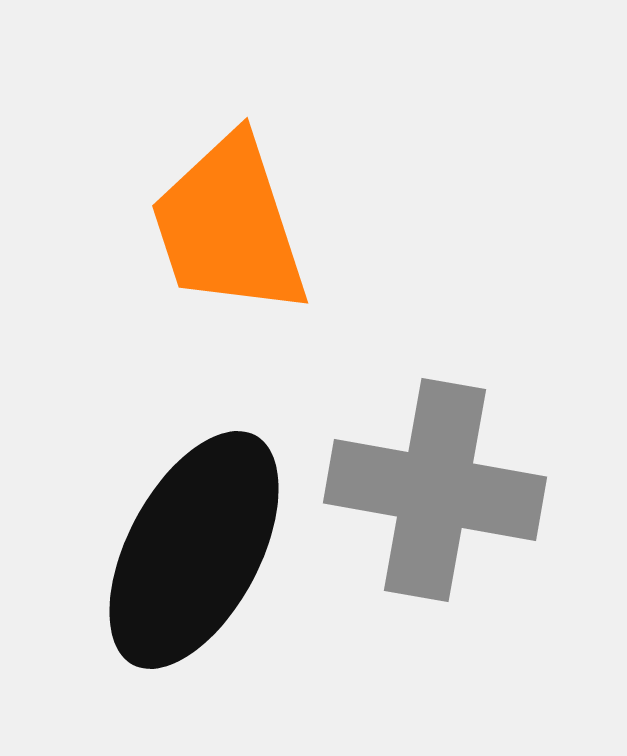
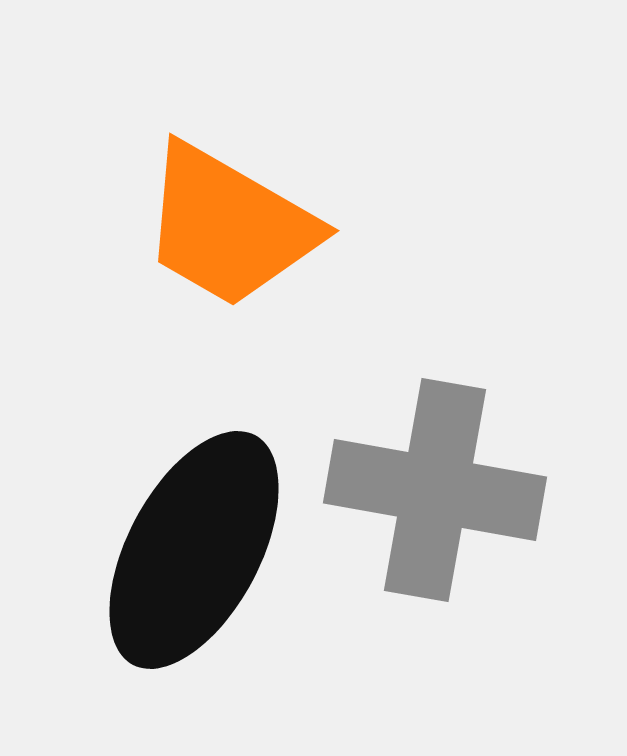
orange trapezoid: rotated 42 degrees counterclockwise
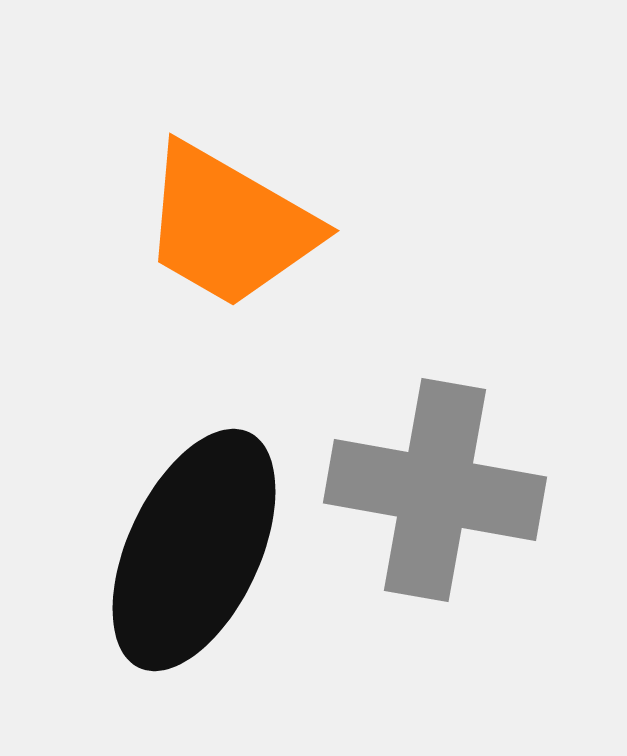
black ellipse: rotated 3 degrees counterclockwise
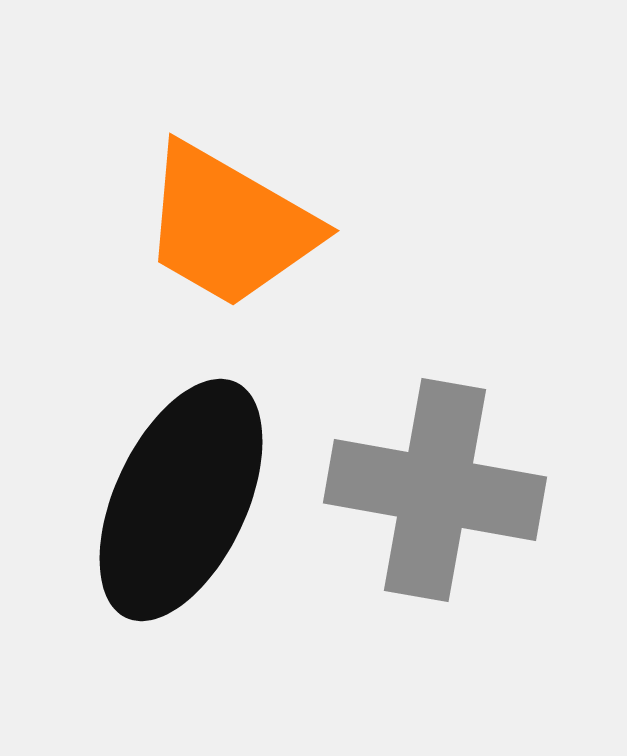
black ellipse: moved 13 px left, 50 px up
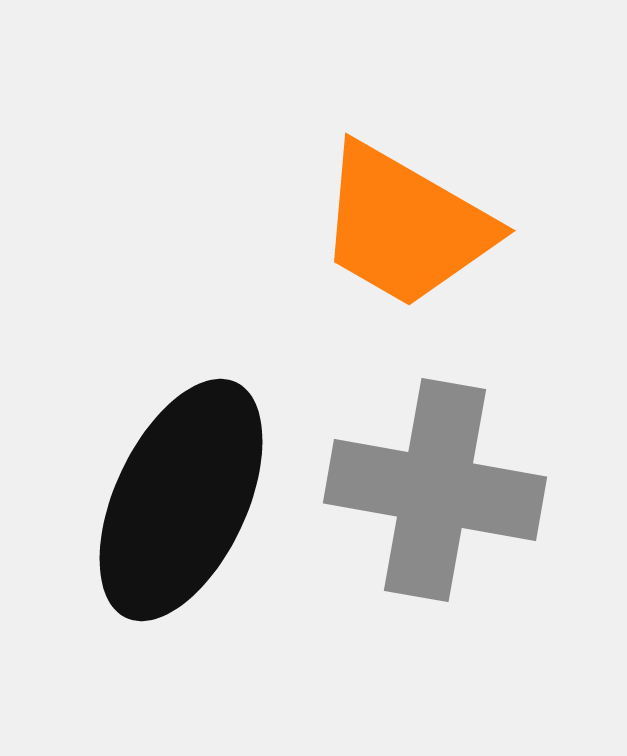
orange trapezoid: moved 176 px right
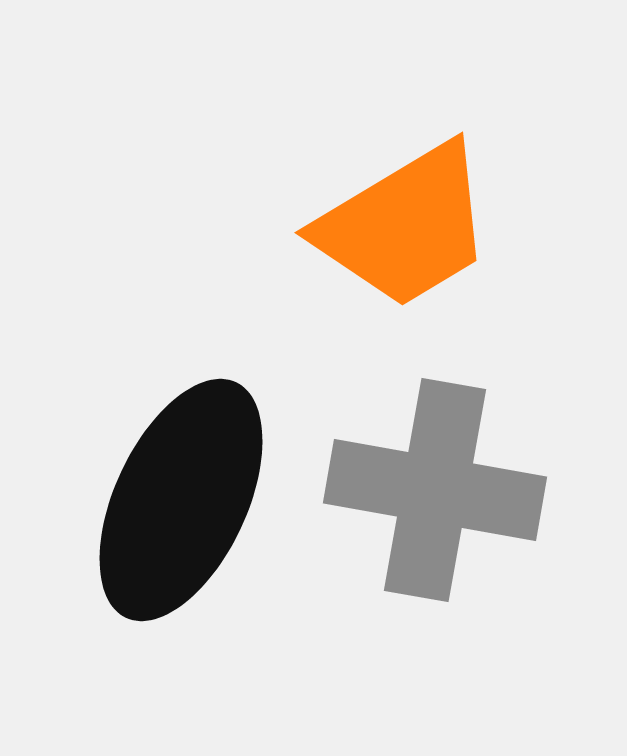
orange trapezoid: rotated 61 degrees counterclockwise
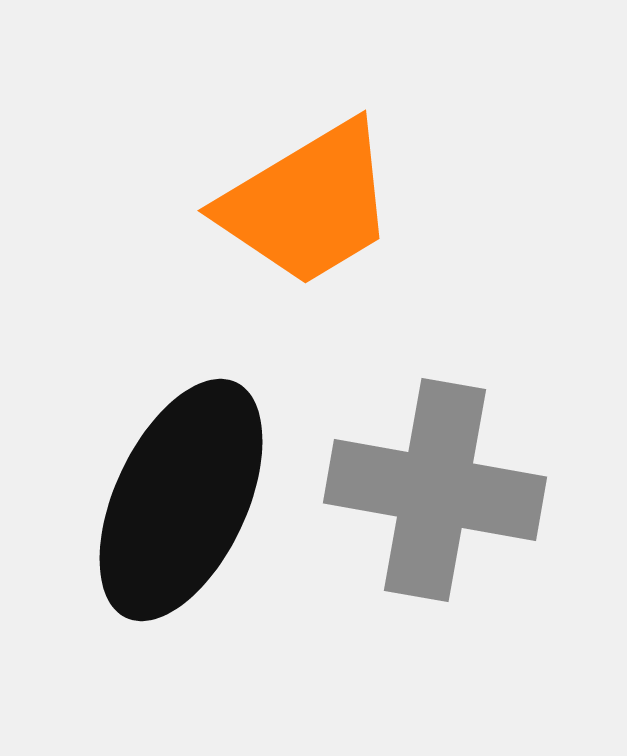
orange trapezoid: moved 97 px left, 22 px up
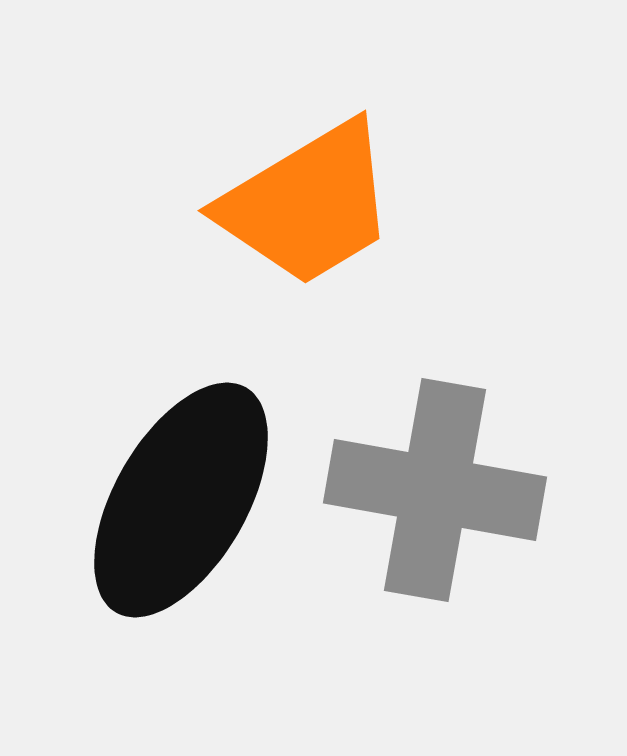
black ellipse: rotated 5 degrees clockwise
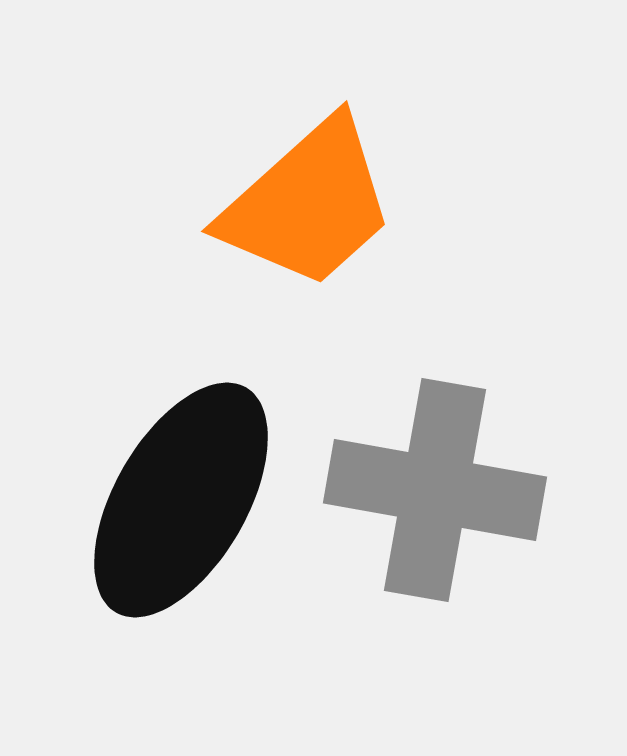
orange trapezoid: rotated 11 degrees counterclockwise
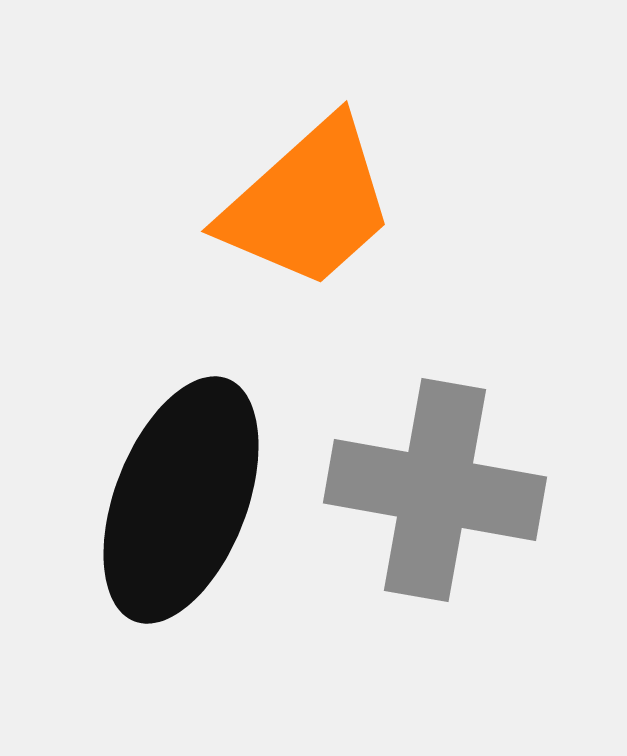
black ellipse: rotated 9 degrees counterclockwise
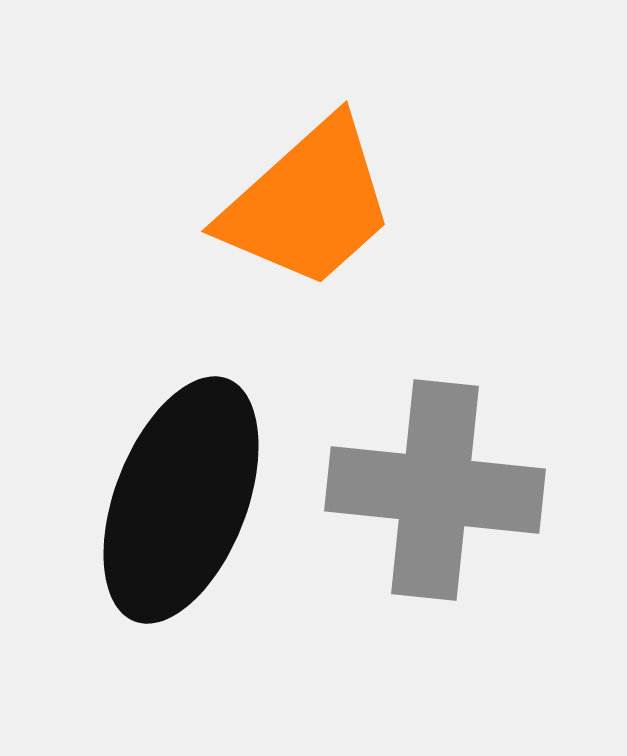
gray cross: rotated 4 degrees counterclockwise
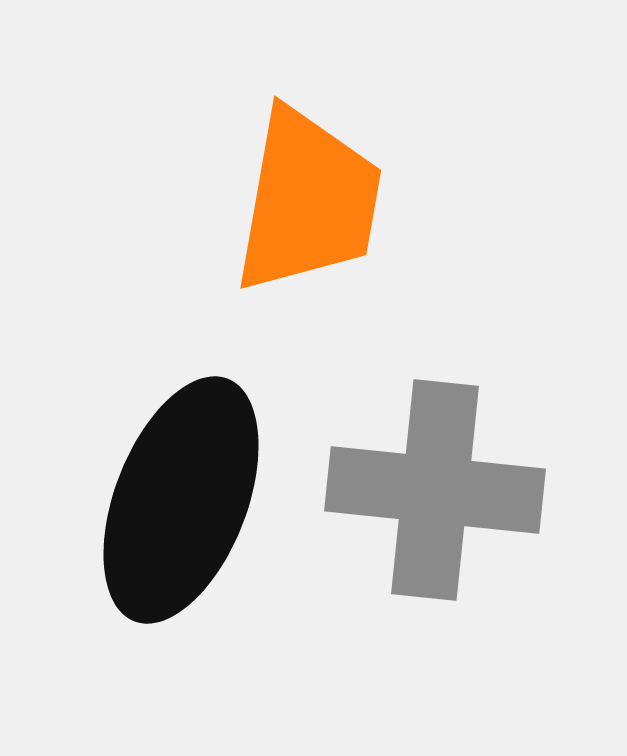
orange trapezoid: moved 3 px up; rotated 38 degrees counterclockwise
